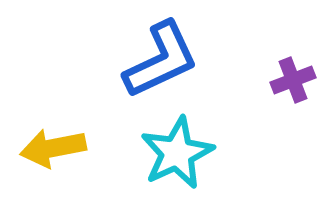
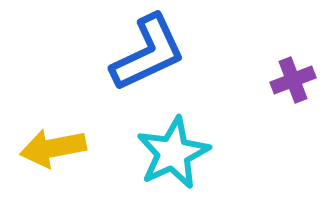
blue L-shape: moved 13 px left, 7 px up
cyan star: moved 4 px left
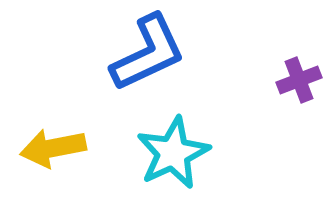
purple cross: moved 6 px right
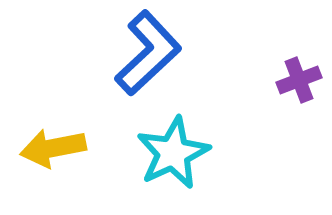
blue L-shape: rotated 18 degrees counterclockwise
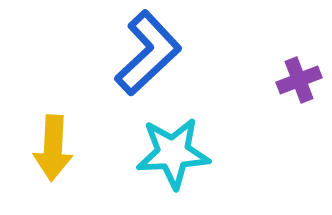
yellow arrow: rotated 76 degrees counterclockwise
cyan star: rotated 22 degrees clockwise
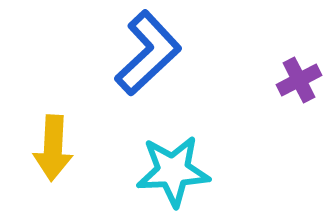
purple cross: rotated 6 degrees counterclockwise
cyan star: moved 18 px down
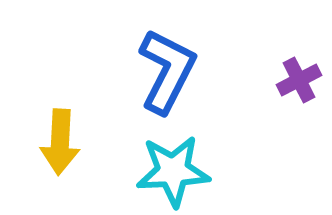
blue L-shape: moved 19 px right, 18 px down; rotated 20 degrees counterclockwise
yellow arrow: moved 7 px right, 6 px up
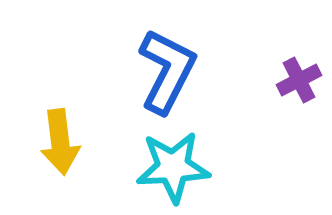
yellow arrow: rotated 10 degrees counterclockwise
cyan star: moved 4 px up
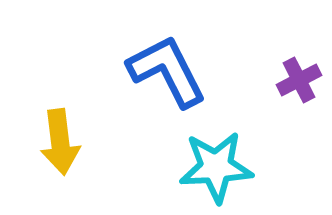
blue L-shape: rotated 54 degrees counterclockwise
cyan star: moved 43 px right
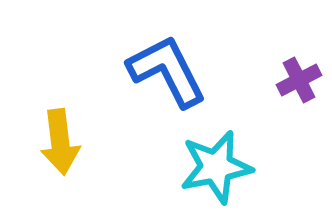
cyan star: rotated 8 degrees counterclockwise
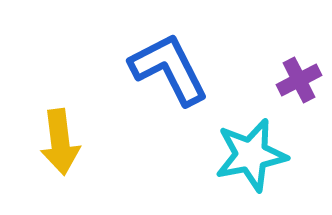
blue L-shape: moved 2 px right, 2 px up
cyan star: moved 35 px right, 12 px up
